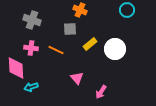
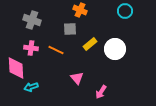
cyan circle: moved 2 px left, 1 px down
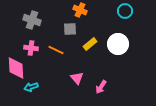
white circle: moved 3 px right, 5 px up
pink arrow: moved 5 px up
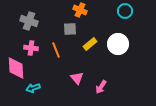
gray cross: moved 3 px left, 1 px down
orange line: rotated 42 degrees clockwise
cyan arrow: moved 2 px right, 1 px down
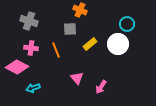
cyan circle: moved 2 px right, 13 px down
pink diamond: moved 1 px right, 1 px up; rotated 60 degrees counterclockwise
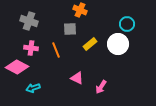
pink triangle: rotated 24 degrees counterclockwise
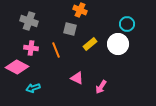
gray square: rotated 16 degrees clockwise
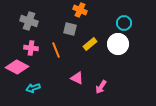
cyan circle: moved 3 px left, 1 px up
